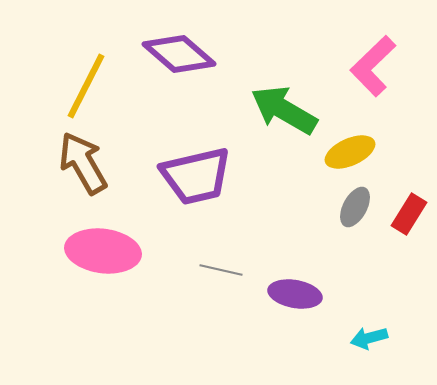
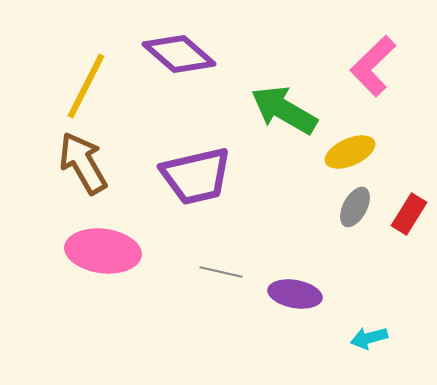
gray line: moved 2 px down
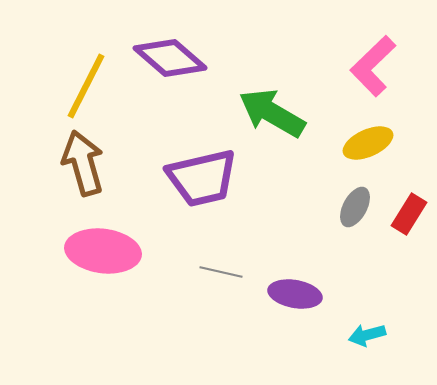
purple diamond: moved 9 px left, 4 px down
green arrow: moved 12 px left, 3 px down
yellow ellipse: moved 18 px right, 9 px up
brown arrow: rotated 14 degrees clockwise
purple trapezoid: moved 6 px right, 2 px down
cyan arrow: moved 2 px left, 3 px up
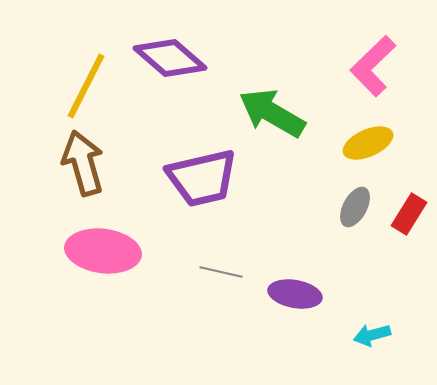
cyan arrow: moved 5 px right
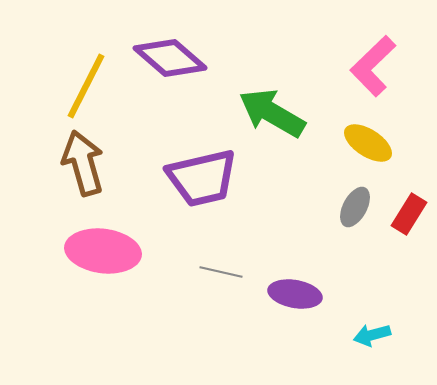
yellow ellipse: rotated 57 degrees clockwise
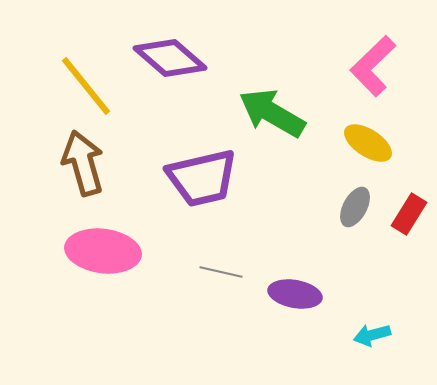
yellow line: rotated 66 degrees counterclockwise
